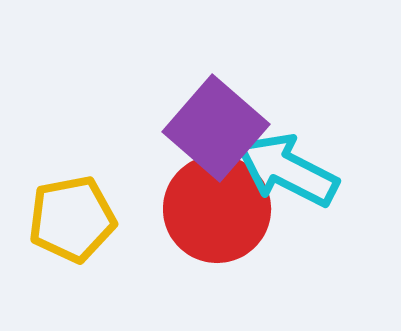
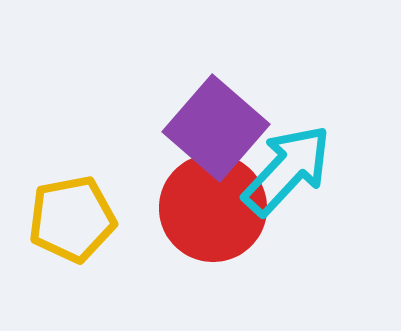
cyan arrow: rotated 106 degrees clockwise
red circle: moved 4 px left, 1 px up
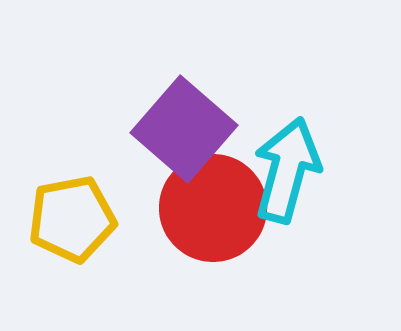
purple square: moved 32 px left, 1 px down
cyan arrow: rotated 28 degrees counterclockwise
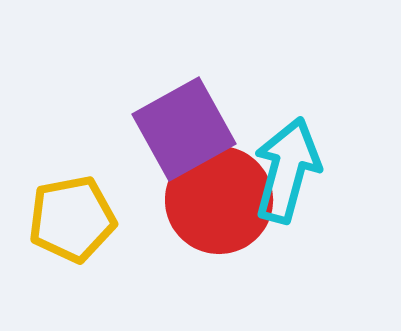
purple square: rotated 20 degrees clockwise
red circle: moved 6 px right, 8 px up
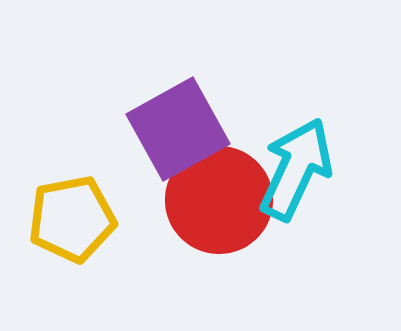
purple square: moved 6 px left
cyan arrow: moved 9 px right, 1 px up; rotated 10 degrees clockwise
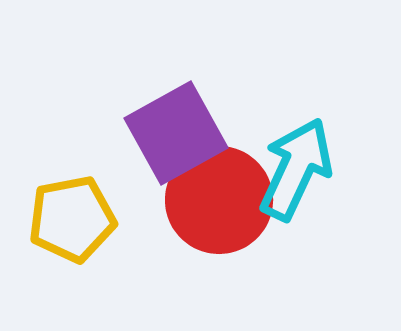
purple square: moved 2 px left, 4 px down
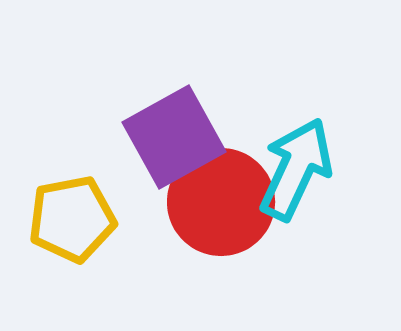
purple square: moved 2 px left, 4 px down
red circle: moved 2 px right, 2 px down
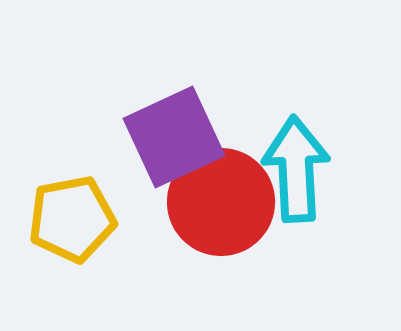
purple square: rotated 4 degrees clockwise
cyan arrow: rotated 28 degrees counterclockwise
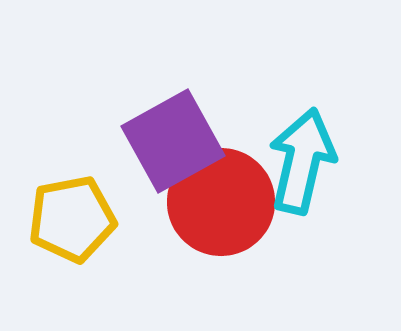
purple square: moved 1 px left, 4 px down; rotated 4 degrees counterclockwise
cyan arrow: moved 6 px right, 8 px up; rotated 16 degrees clockwise
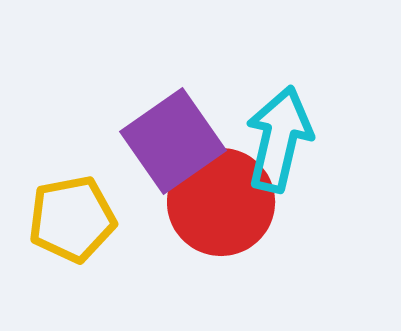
purple square: rotated 6 degrees counterclockwise
cyan arrow: moved 23 px left, 22 px up
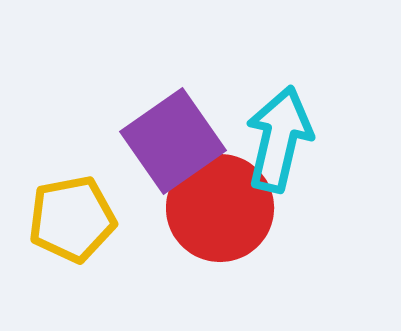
red circle: moved 1 px left, 6 px down
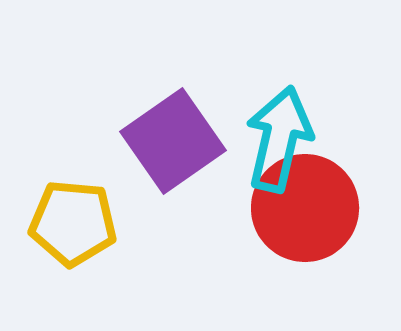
red circle: moved 85 px right
yellow pentagon: moved 1 px right, 4 px down; rotated 16 degrees clockwise
